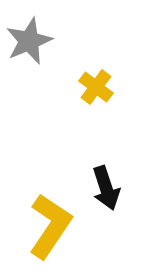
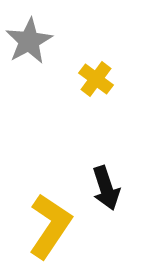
gray star: rotated 6 degrees counterclockwise
yellow cross: moved 8 px up
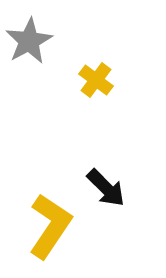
yellow cross: moved 1 px down
black arrow: rotated 27 degrees counterclockwise
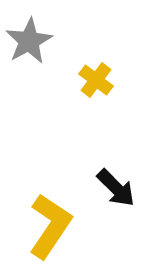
black arrow: moved 10 px right
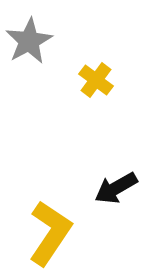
black arrow: rotated 105 degrees clockwise
yellow L-shape: moved 7 px down
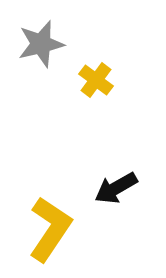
gray star: moved 12 px right, 3 px down; rotated 15 degrees clockwise
yellow L-shape: moved 4 px up
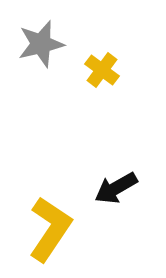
yellow cross: moved 6 px right, 10 px up
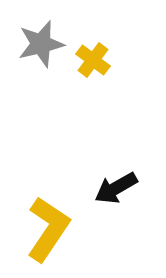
yellow cross: moved 9 px left, 10 px up
yellow L-shape: moved 2 px left
